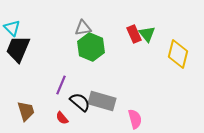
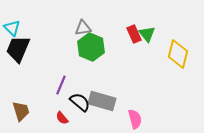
brown trapezoid: moved 5 px left
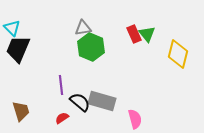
purple line: rotated 30 degrees counterclockwise
red semicircle: rotated 96 degrees clockwise
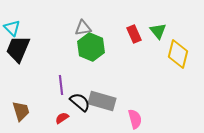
green triangle: moved 11 px right, 3 px up
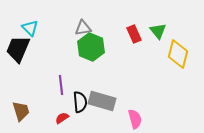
cyan triangle: moved 18 px right
black semicircle: rotated 45 degrees clockwise
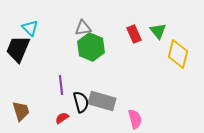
black semicircle: moved 1 px right; rotated 10 degrees counterclockwise
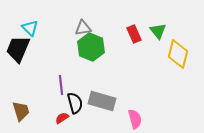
black semicircle: moved 6 px left, 1 px down
